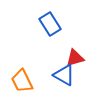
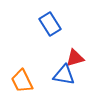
blue triangle: rotated 20 degrees counterclockwise
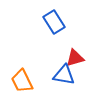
blue rectangle: moved 4 px right, 2 px up
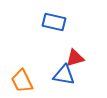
blue rectangle: rotated 45 degrees counterclockwise
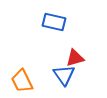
blue triangle: rotated 45 degrees clockwise
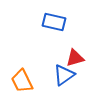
blue triangle: rotated 30 degrees clockwise
